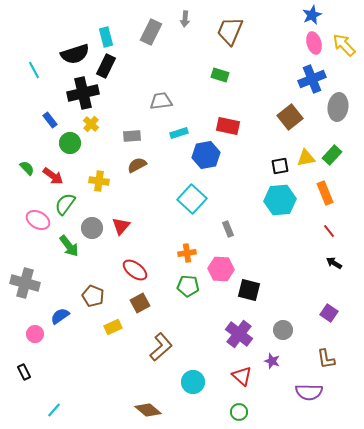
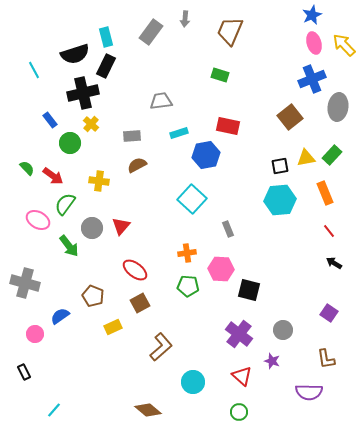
gray rectangle at (151, 32): rotated 10 degrees clockwise
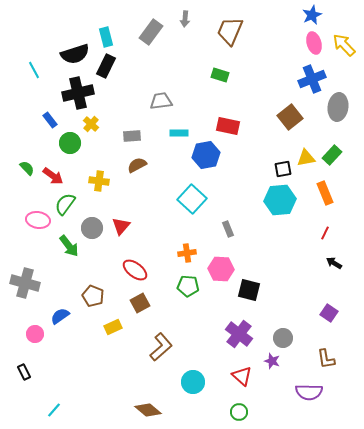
black cross at (83, 93): moved 5 px left
cyan rectangle at (179, 133): rotated 18 degrees clockwise
black square at (280, 166): moved 3 px right, 3 px down
pink ellipse at (38, 220): rotated 20 degrees counterclockwise
red line at (329, 231): moved 4 px left, 2 px down; rotated 64 degrees clockwise
gray circle at (283, 330): moved 8 px down
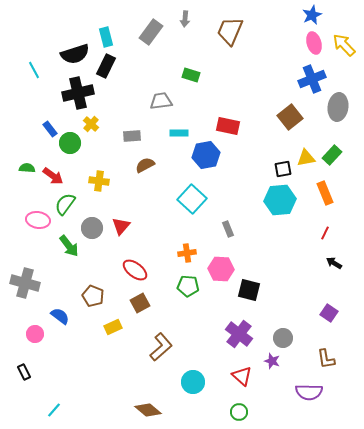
green rectangle at (220, 75): moved 29 px left
blue rectangle at (50, 120): moved 9 px down
brown semicircle at (137, 165): moved 8 px right
green semicircle at (27, 168): rotated 42 degrees counterclockwise
blue semicircle at (60, 316): rotated 72 degrees clockwise
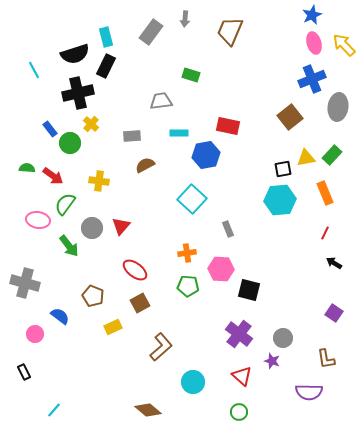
purple square at (329, 313): moved 5 px right
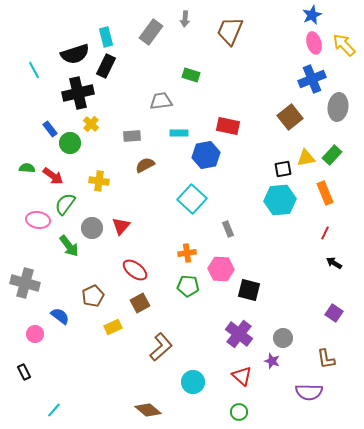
brown pentagon at (93, 296): rotated 25 degrees clockwise
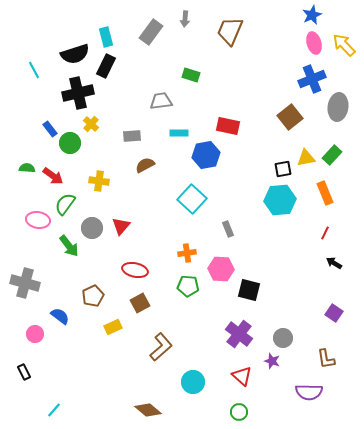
red ellipse at (135, 270): rotated 25 degrees counterclockwise
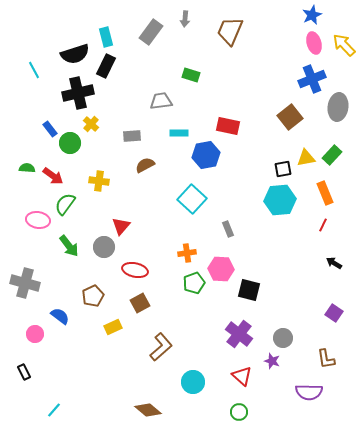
gray circle at (92, 228): moved 12 px right, 19 px down
red line at (325, 233): moved 2 px left, 8 px up
green pentagon at (188, 286): moved 6 px right, 3 px up; rotated 25 degrees counterclockwise
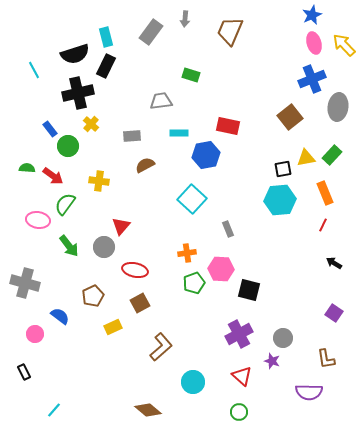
green circle at (70, 143): moved 2 px left, 3 px down
purple cross at (239, 334): rotated 24 degrees clockwise
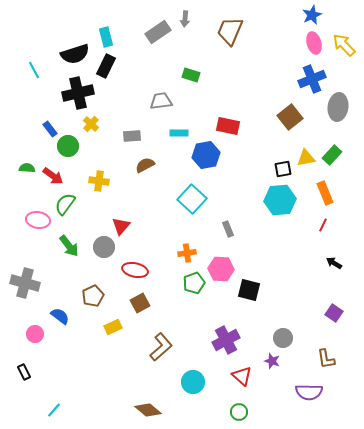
gray rectangle at (151, 32): moved 7 px right; rotated 20 degrees clockwise
purple cross at (239, 334): moved 13 px left, 6 px down
